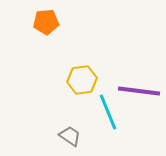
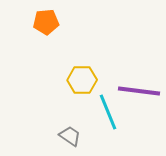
yellow hexagon: rotated 8 degrees clockwise
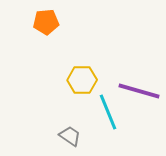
purple line: rotated 9 degrees clockwise
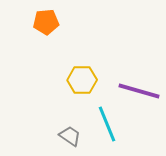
cyan line: moved 1 px left, 12 px down
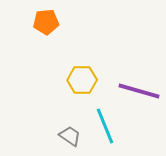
cyan line: moved 2 px left, 2 px down
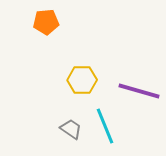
gray trapezoid: moved 1 px right, 7 px up
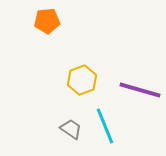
orange pentagon: moved 1 px right, 1 px up
yellow hexagon: rotated 20 degrees counterclockwise
purple line: moved 1 px right, 1 px up
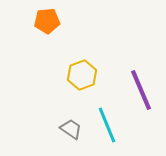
yellow hexagon: moved 5 px up
purple line: moved 1 px right; rotated 51 degrees clockwise
cyan line: moved 2 px right, 1 px up
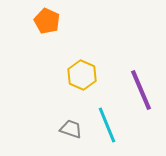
orange pentagon: rotated 30 degrees clockwise
yellow hexagon: rotated 16 degrees counterclockwise
gray trapezoid: rotated 15 degrees counterclockwise
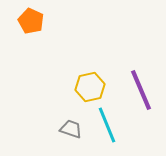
orange pentagon: moved 16 px left
yellow hexagon: moved 8 px right, 12 px down; rotated 24 degrees clockwise
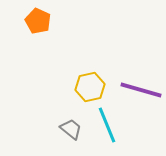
orange pentagon: moved 7 px right
purple line: rotated 51 degrees counterclockwise
gray trapezoid: rotated 20 degrees clockwise
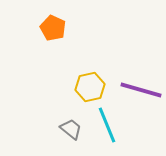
orange pentagon: moved 15 px right, 7 px down
